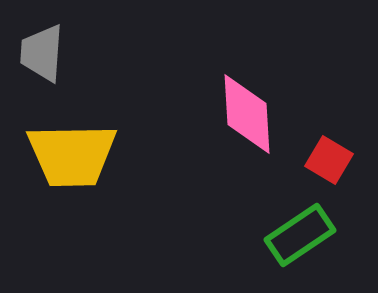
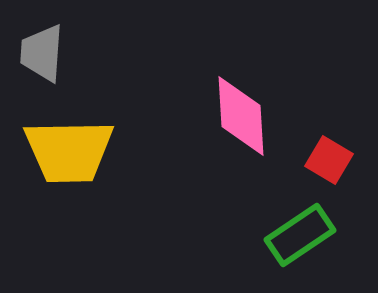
pink diamond: moved 6 px left, 2 px down
yellow trapezoid: moved 3 px left, 4 px up
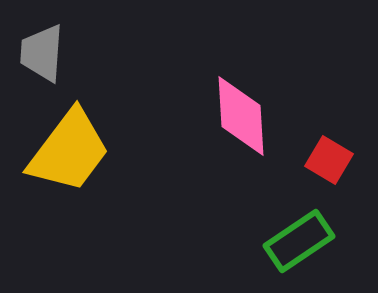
yellow trapezoid: rotated 52 degrees counterclockwise
green rectangle: moved 1 px left, 6 px down
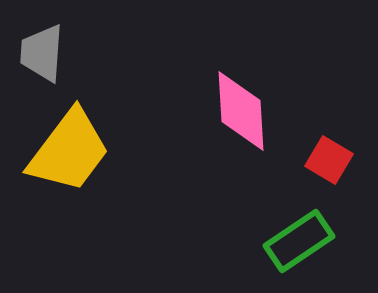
pink diamond: moved 5 px up
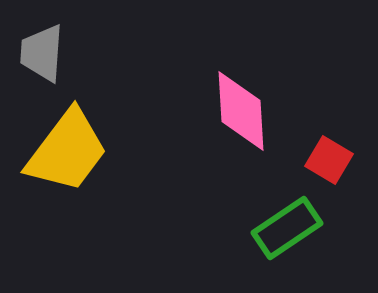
yellow trapezoid: moved 2 px left
green rectangle: moved 12 px left, 13 px up
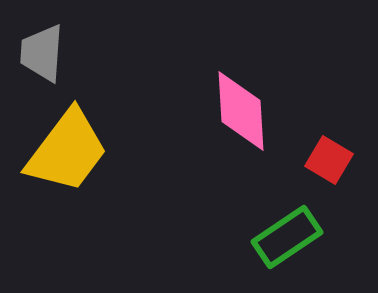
green rectangle: moved 9 px down
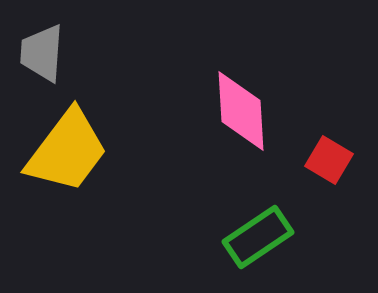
green rectangle: moved 29 px left
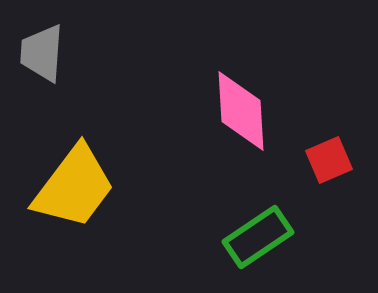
yellow trapezoid: moved 7 px right, 36 px down
red square: rotated 36 degrees clockwise
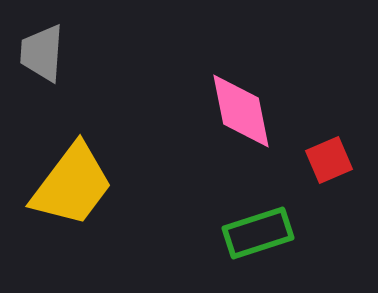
pink diamond: rotated 8 degrees counterclockwise
yellow trapezoid: moved 2 px left, 2 px up
green rectangle: moved 4 px up; rotated 16 degrees clockwise
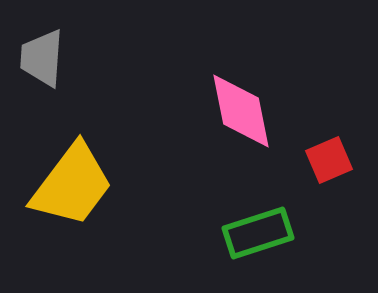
gray trapezoid: moved 5 px down
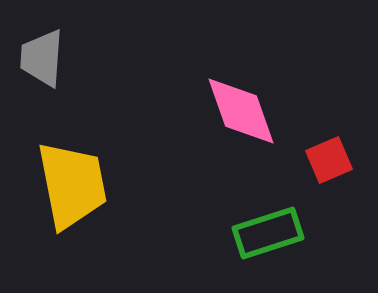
pink diamond: rotated 8 degrees counterclockwise
yellow trapezoid: rotated 48 degrees counterclockwise
green rectangle: moved 10 px right
